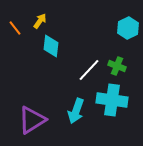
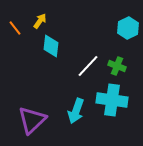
white line: moved 1 px left, 4 px up
purple triangle: rotated 12 degrees counterclockwise
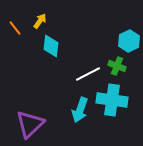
cyan hexagon: moved 1 px right, 13 px down
white line: moved 8 px down; rotated 20 degrees clockwise
cyan arrow: moved 4 px right, 1 px up
purple triangle: moved 2 px left, 4 px down
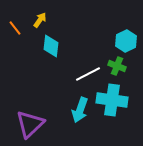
yellow arrow: moved 1 px up
cyan hexagon: moved 3 px left
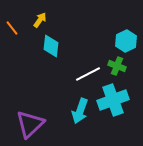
orange line: moved 3 px left
cyan cross: moved 1 px right; rotated 28 degrees counterclockwise
cyan arrow: moved 1 px down
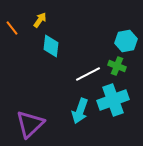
cyan hexagon: rotated 15 degrees clockwise
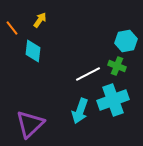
cyan diamond: moved 18 px left, 5 px down
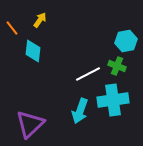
cyan cross: rotated 12 degrees clockwise
